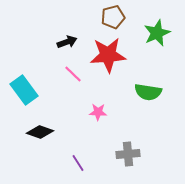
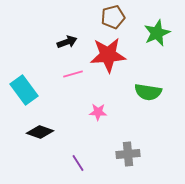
pink line: rotated 60 degrees counterclockwise
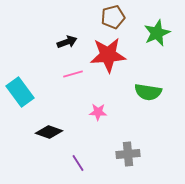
cyan rectangle: moved 4 px left, 2 px down
black diamond: moved 9 px right
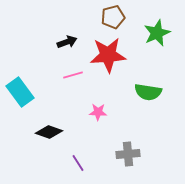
pink line: moved 1 px down
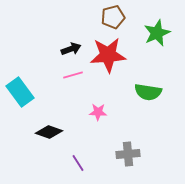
black arrow: moved 4 px right, 7 px down
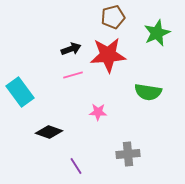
purple line: moved 2 px left, 3 px down
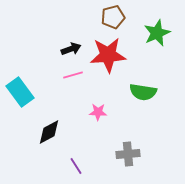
green semicircle: moved 5 px left
black diamond: rotated 48 degrees counterclockwise
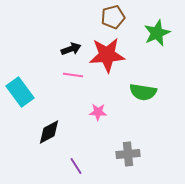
red star: moved 1 px left
pink line: rotated 24 degrees clockwise
